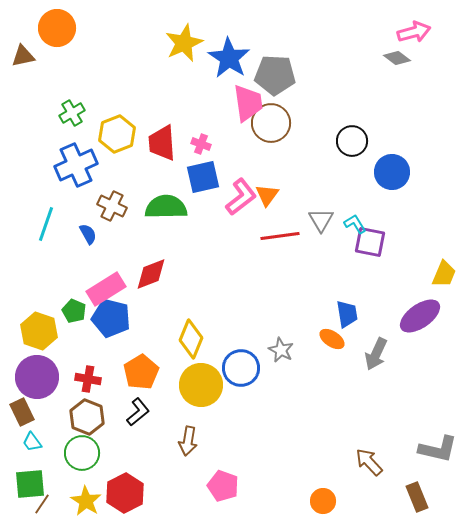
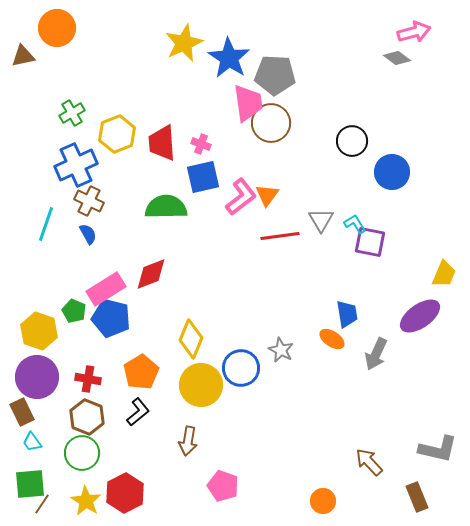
brown cross at (112, 206): moved 23 px left, 5 px up
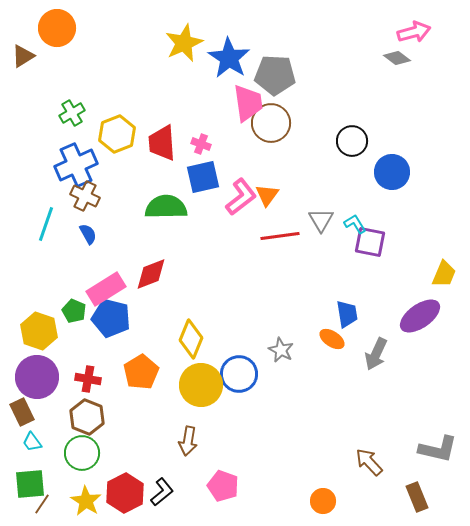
brown triangle at (23, 56): rotated 20 degrees counterclockwise
brown cross at (89, 201): moved 4 px left, 5 px up
blue circle at (241, 368): moved 2 px left, 6 px down
black L-shape at (138, 412): moved 24 px right, 80 px down
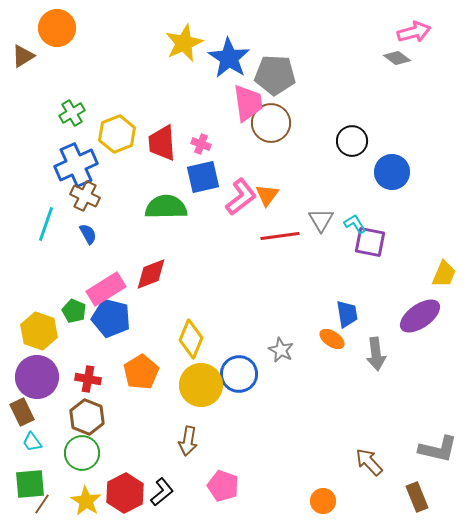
gray arrow at (376, 354): rotated 32 degrees counterclockwise
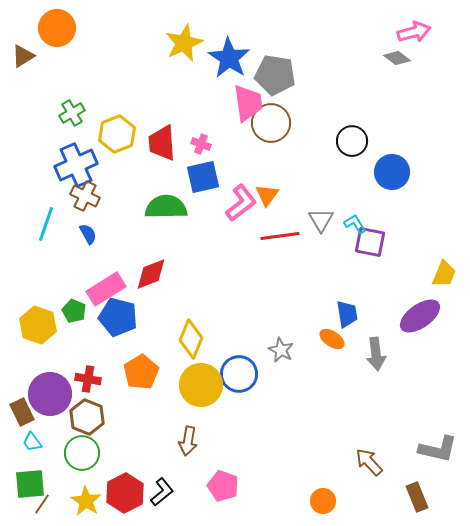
gray pentagon at (275, 75): rotated 6 degrees clockwise
pink L-shape at (241, 197): moved 6 px down
blue pentagon at (111, 318): moved 7 px right, 1 px up
yellow hexagon at (39, 331): moved 1 px left, 6 px up
purple circle at (37, 377): moved 13 px right, 17 px down
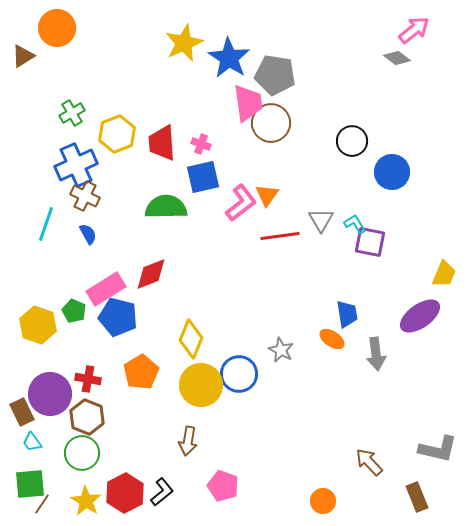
pink arrow at (414, 32): moved 2 px up; rotated 24 degrees counterclockwise
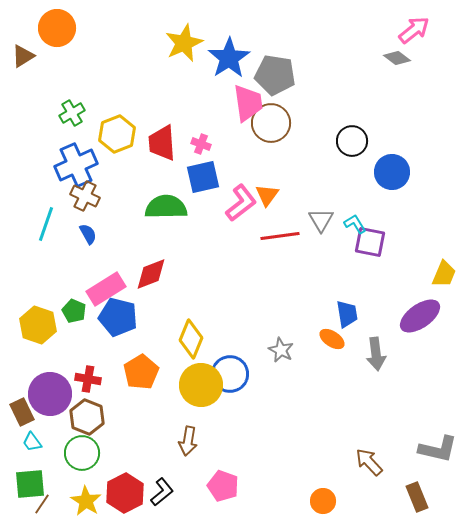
blue star at (229, 58): rotated 6 degrees clockwise
blue circle at (239, 374): moved 9 px left
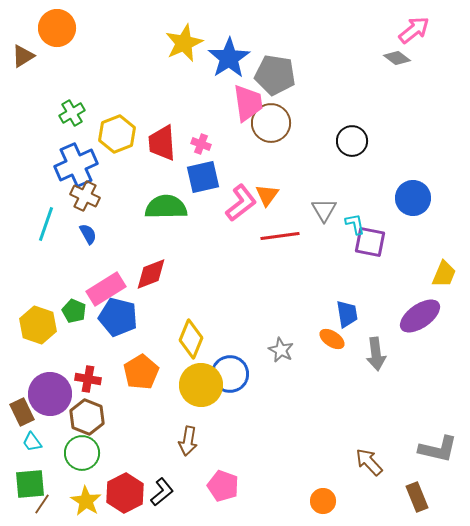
blue circle at (392, 172): moved 21 px right, 26 px down
gray triangle at (321, 220): moved 3 px right, 10 px up
cyan L-shape at (355, 224): rotated 20 degrees clockwise
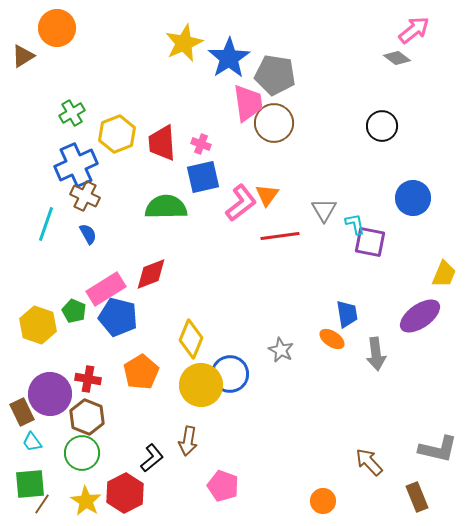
brown circle at (271, 123): moved 3 px right
black circle at (352, 141): moved 30 px right, 15 px up
black L-shape at (162, 492): moved 10 px left, 34 px up
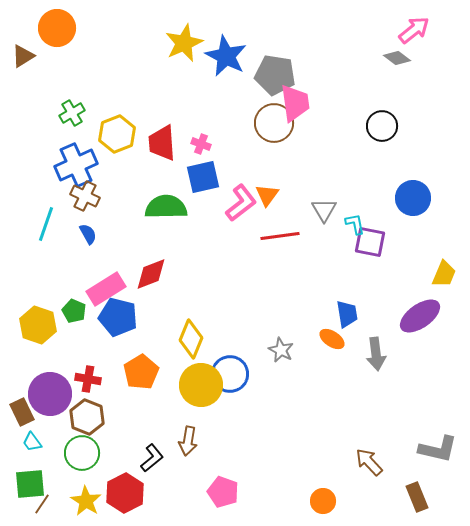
blue star at (229, 58): moved 3 px left, 2 px up; rotated 12 degrees counterclockwise
pink trapezoid at (248, 103): moved 47 px right
pink pentagon at (223, 486): moved 6 px down
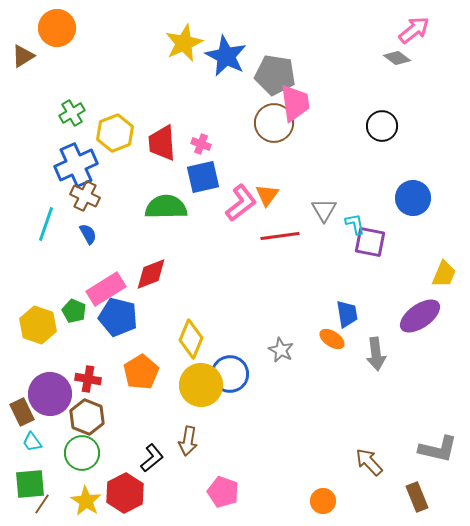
yellow hexagon at (117, 134): moved 2 px left, 1 px up
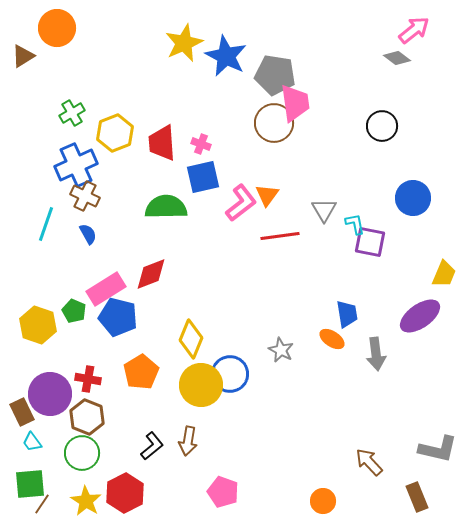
black L-shape at (152, 458): moved 12 px up
